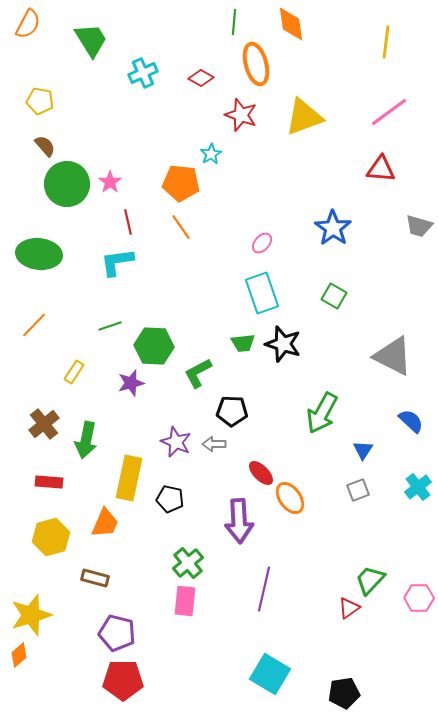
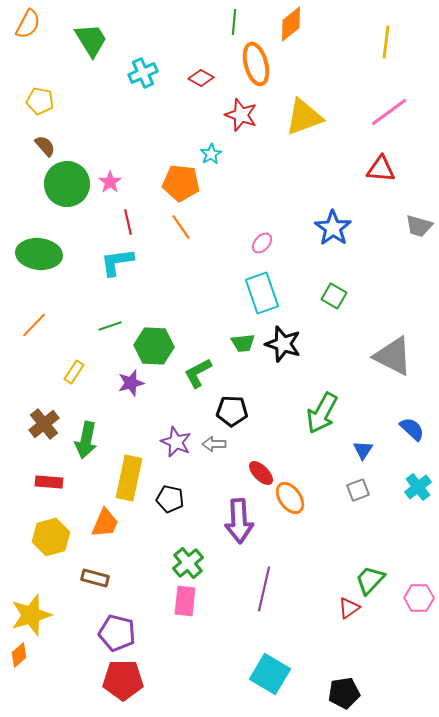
orange diamond at (291, 24): rotated 60 degrees clockwise
blue semicircle at (411, 421): moved 1 px right, 8 px down
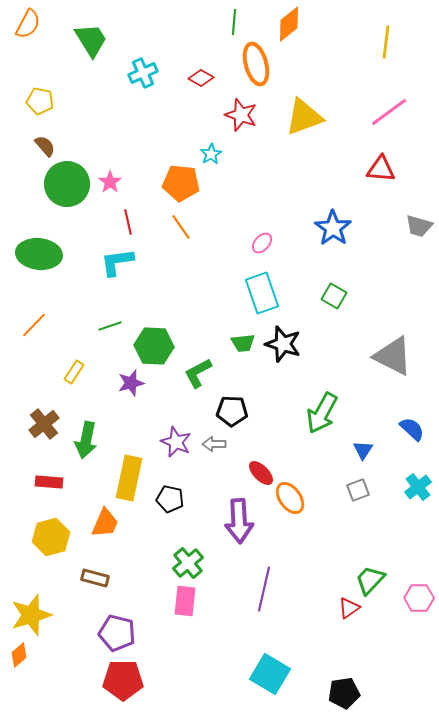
orange diamond at (291, 24): moved 2 px left
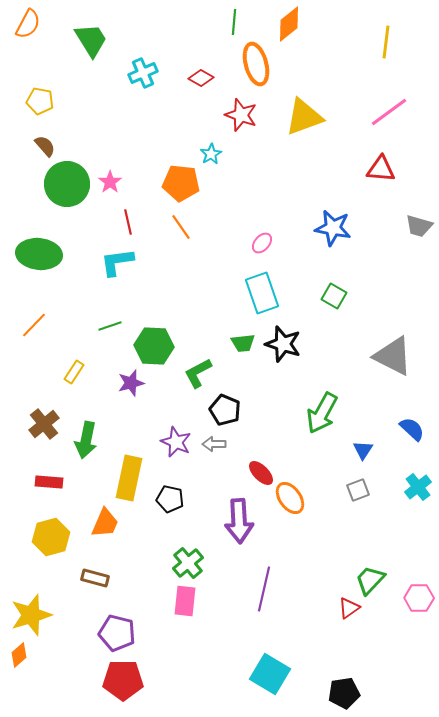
blue star at (333, 228): rotated 24 degrees counterclockwise
black pentagon at (232, 411): moved 7 px left, 1 px up; rotated 20 degrees clockwise
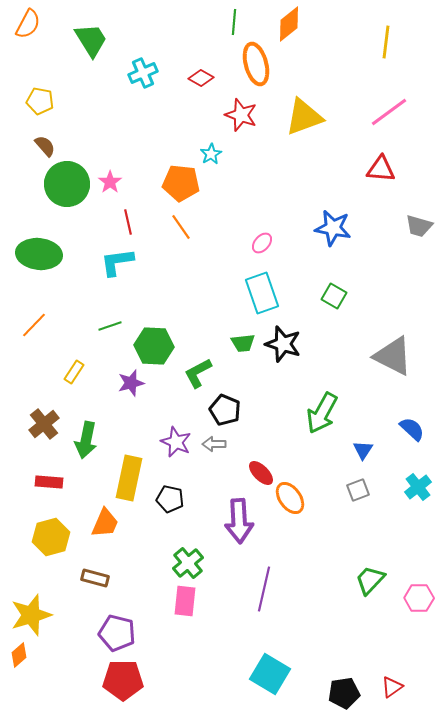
red triangle at (349, 608): moved 43 px right, 79 px down
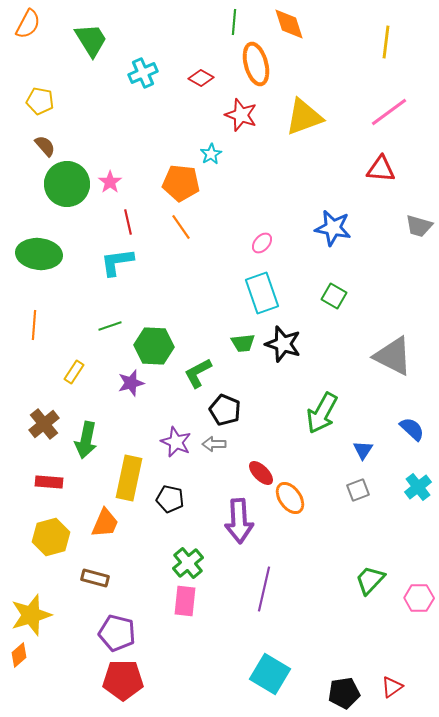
orange diamond at (289, 24): rotated 69 degrees counterclockwise
orange line at (34, 325): rotated 40 degrees counterclockwise
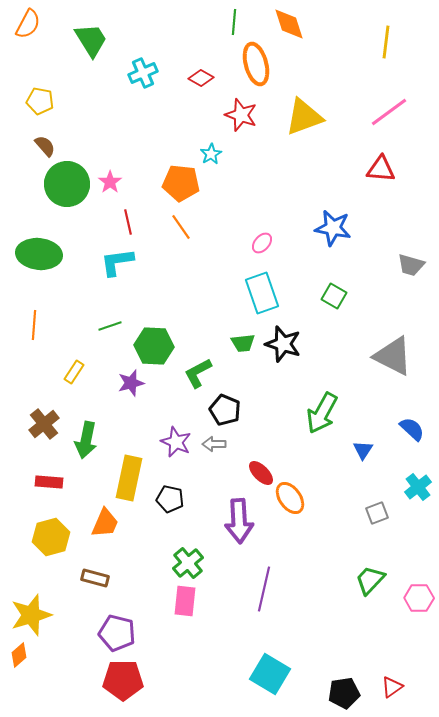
gray trapezoid at (419, 226): moved 8 px left, 39 px down
gray square at (358, 490): moved 19 px right, 23 px down
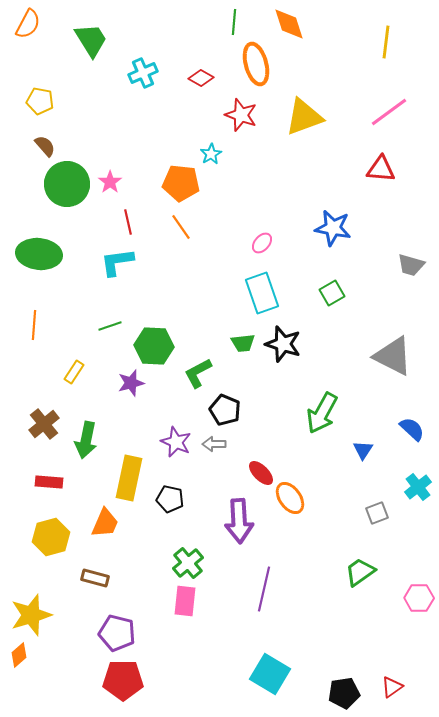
green square at (334, 296): moved 2 px left, 3 px up; rotated 30 degrees clockwise
green trapezoid at (370, 580): moved 10 px left, 8 px up; rotated 12 degrees clockwise
